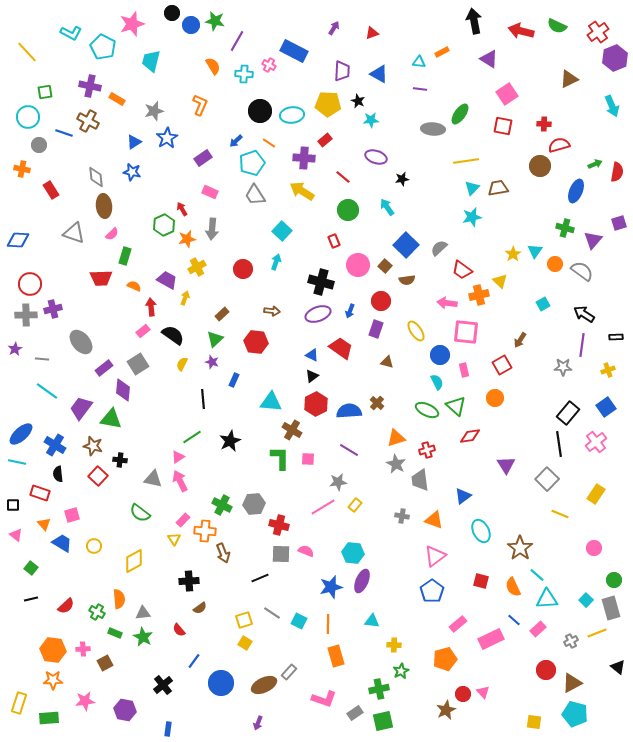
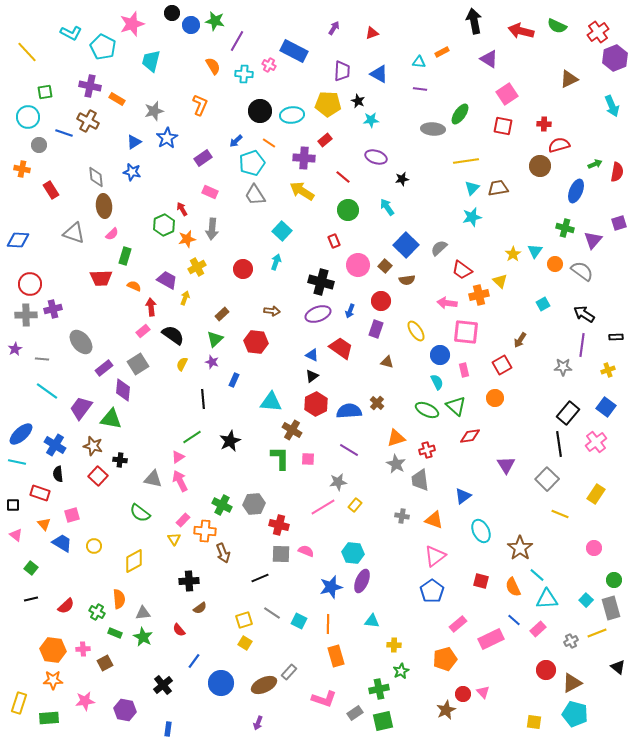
blue square at (606, 407): rotated 18 degrees counterclockwise
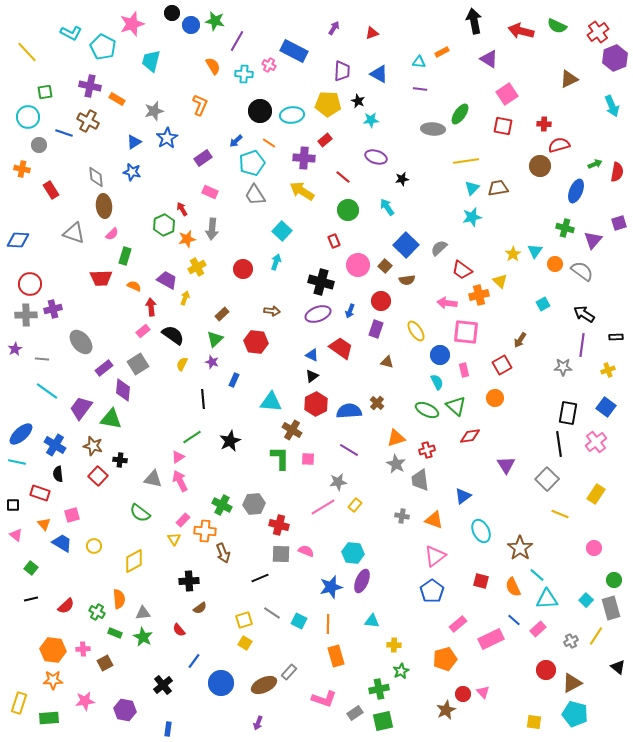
black rectangle at (568, 413): rotated 30 degrees counterclockwise
yellow line at (597, 633): moved 1 px left, 3 px down; rotated 36 degrees counterclockwise
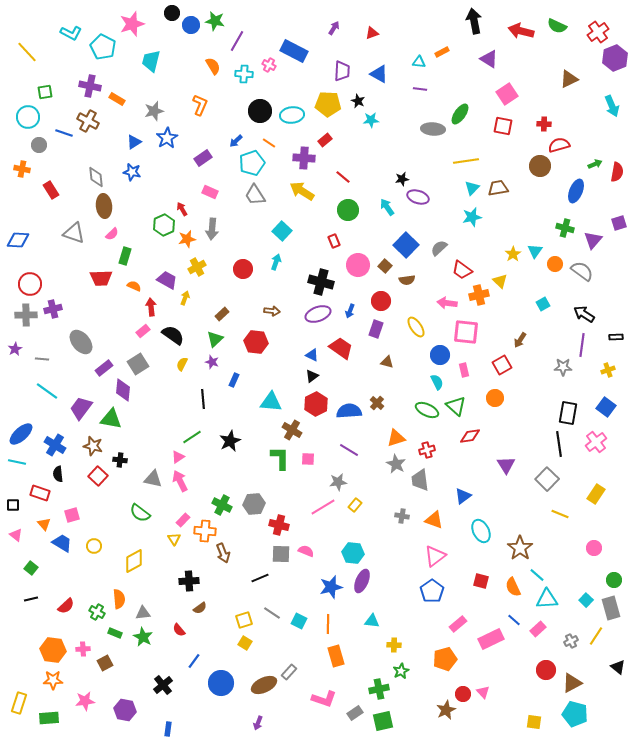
purple ellipse at (376, 157): moved 42 px right, 40 px down
yellow ellipse at (416, 331): moved 4 px up
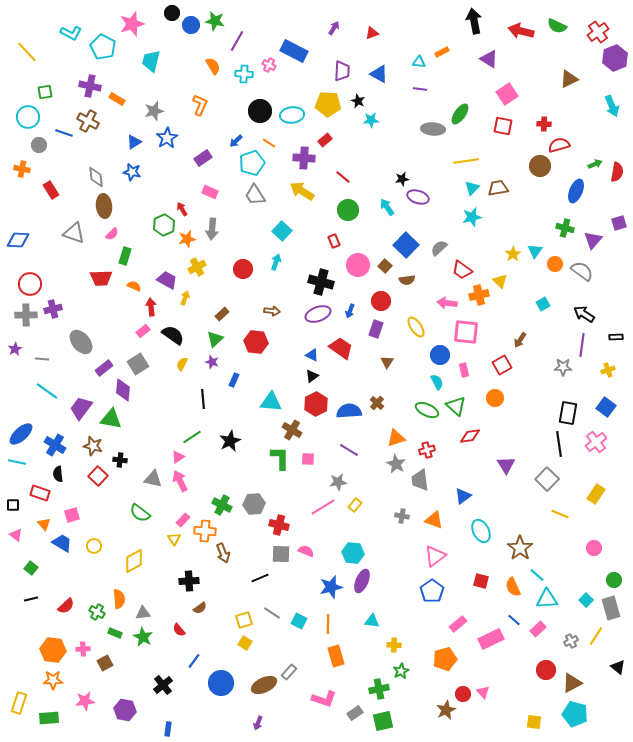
brown triangle at (387, 362): rotated 48 degrees clockwise
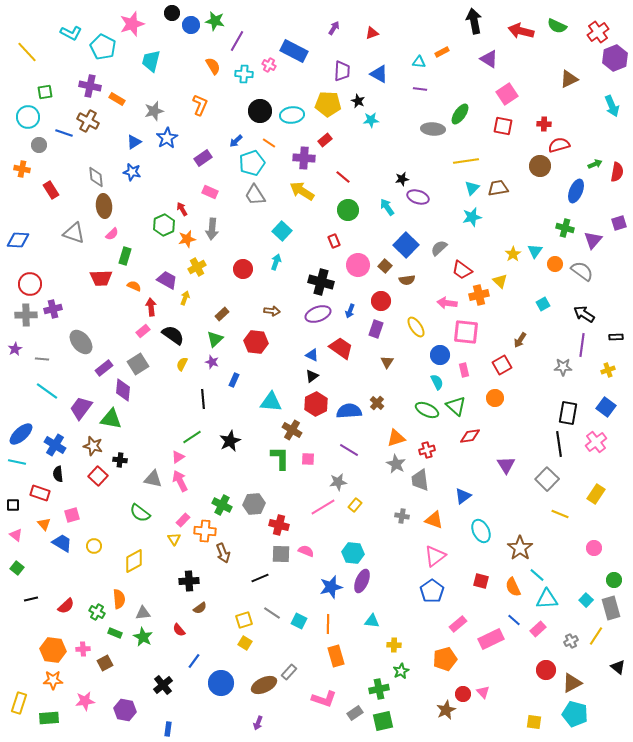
green square at (31, 568): moved 14 px left
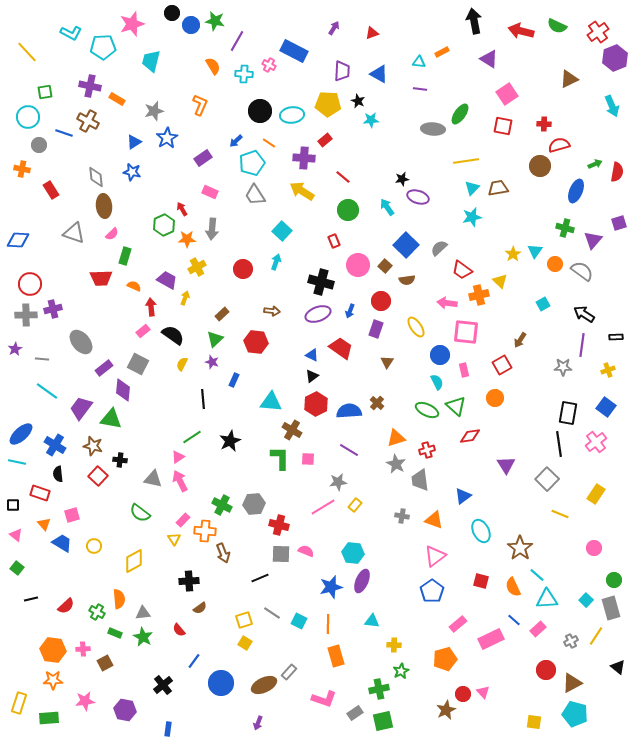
cyan pentagon at (103, 47): rotated 30 degrees counterclockwise
orange star at (187, 239): rotated 12 degrees clockwise
gray square at (138, 364): rotated 30 degrees counterclockwise
